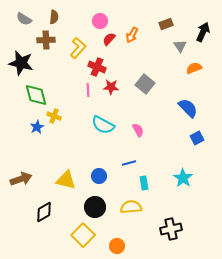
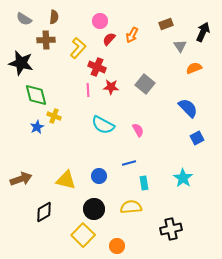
black circle: moved 1 px left, 2 px down
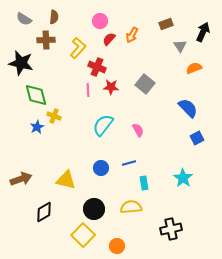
cyan semicircle: rotated 100 degrees clockwise
blue circle: moved 2 px right, 8 px up
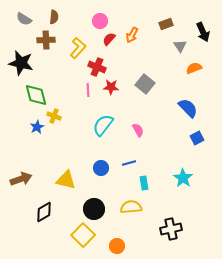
black arrow: rotated 132 degrees clockwise
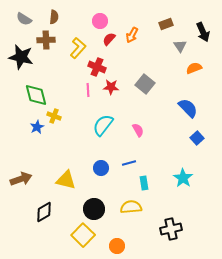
black star: moved 6 px up
blue square: rotated 16 degrees counterclockwise
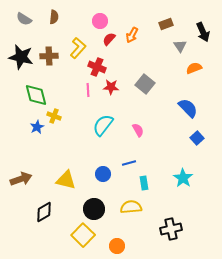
brown cross: moved 3 px right, 16 px down
blue circle: moved 2 px right, 6 px down
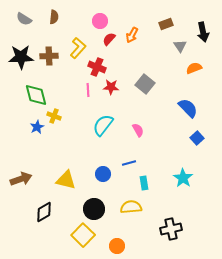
black arrow: rotated 12 degrees clockwise
black star: rotated 15 degrees counterclockwise
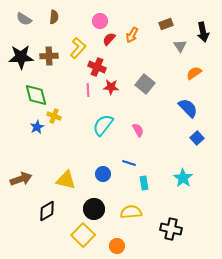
orange semicircle: moved 5 px down; rotated 14 degrees counterclockwise
blue line: rotated 32 degrees clockwise
yellow semicircle: moved 5 px down
black diamond: moved 3 px right, 1 px up
black cross: rotated 25 degrees clockwise
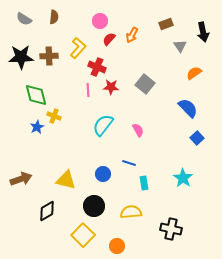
black circle: moved 3 px up
